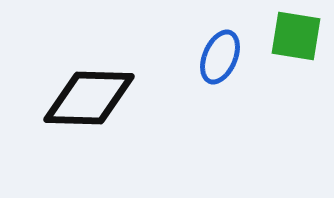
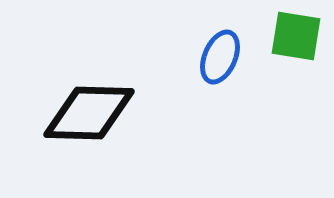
black diamond: moved 15 px down
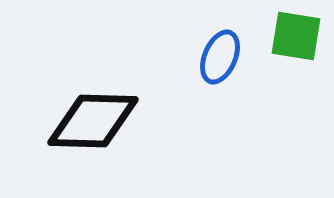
black diamond: moved 4 px right, 8 px down
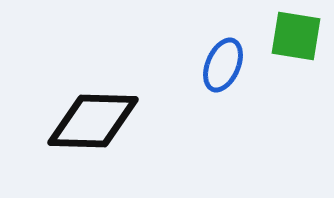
blue ellipse: moved 3 px right, 8 px down
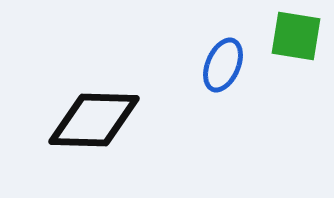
black diamond: moved 1 px right, 1 px up
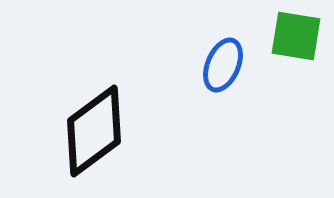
black diamond: moved 11 px down; rotated 38 degrees counterclockwise
